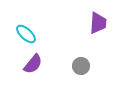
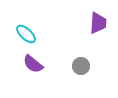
purple semicircle: rotated 90 degrees clockwise
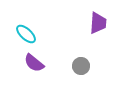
purple semicircle: moved 1 px right, 1 px up
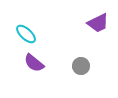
purple trapezoid: rotated 60 degrees clockwise
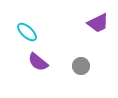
cyan ellipse: moved 1 px right, 2 px up
purple semicircle: moved 4 px right, 1 px up
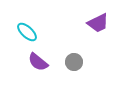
gray circle: moved 7 px left, 4 px up
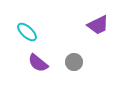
purple trapezoid: moved 2 px down
purple semicircle: moved 1 px down
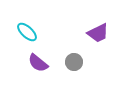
purple trapezoid: moved 8 px down
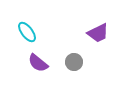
cyan ellipse: rotated 10 degrees clockwise
